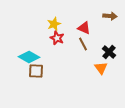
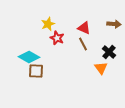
brown arrow: moved 4 px right, 8 px down
yellow star: moved 6 px left
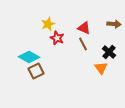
brown square: rotated 28 degrees counterclockwise
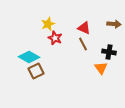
red star: moved 2 px left
black cross: rotated 32 degrees counterclockwise
